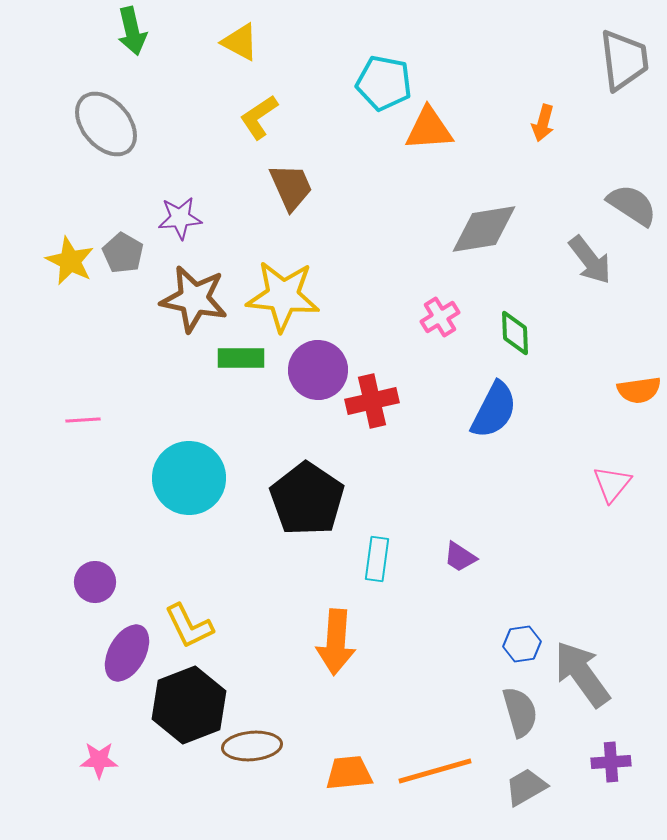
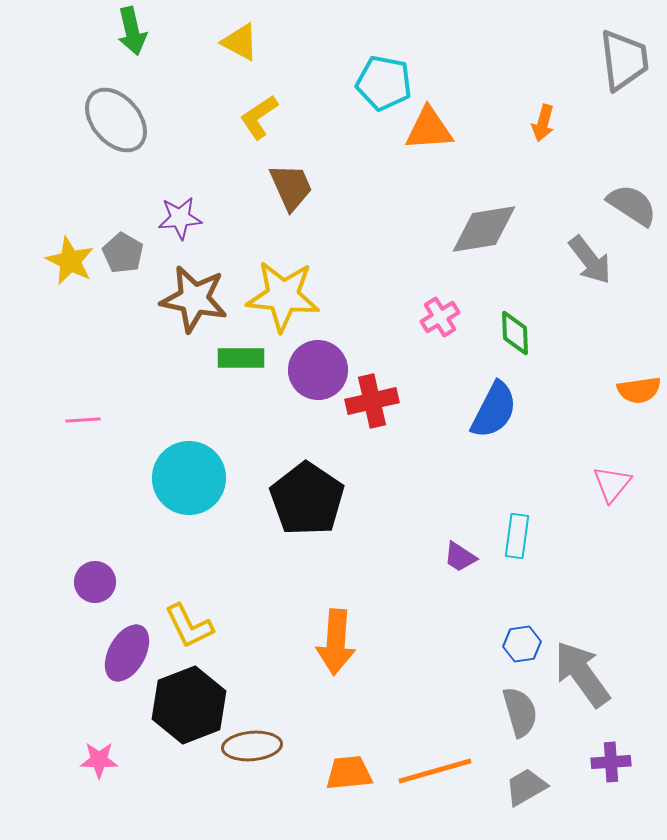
gray ellipse at (106, 124): moved 10 px right, 4 px up
cyan rectangle at (377, 559): moved 140 px right, 23 px up
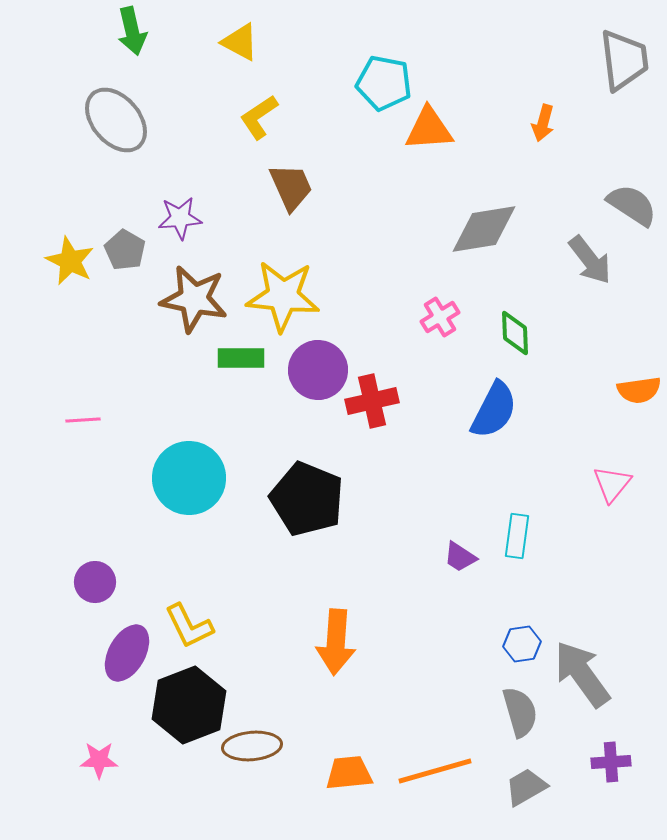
gray pentagon at (123, 253): moved 2 px right, 3 px up
black pentagon at (307, 499): rotated 12 degrees counterclockwise
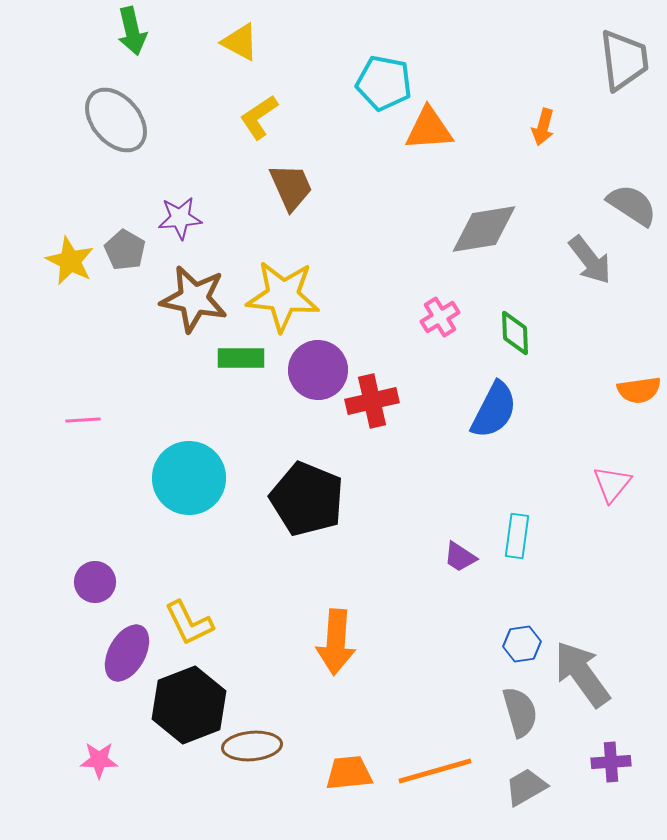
orange arrow at (543, 123): moved 4 px down
yellow L-shape at (189, 626): moved 3 px up
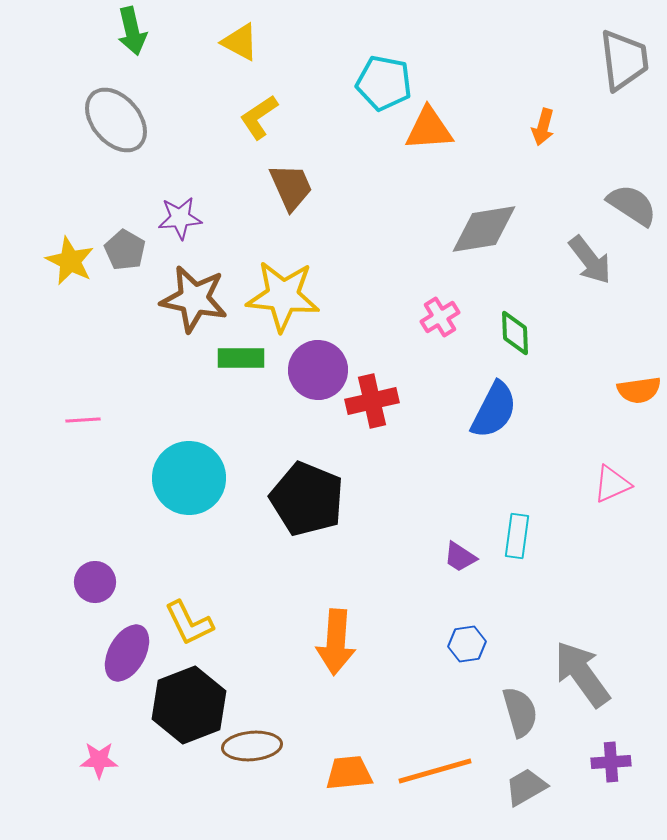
pink triangle at (612, 484): rotated 27 degrees clockwise
blue hexagon at (522, 644): moved 55 px left
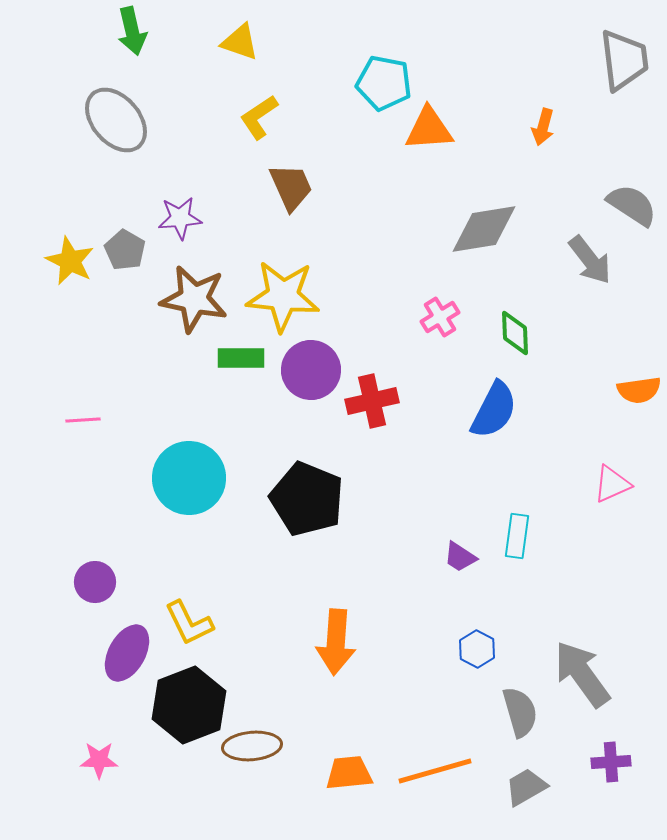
yellow triangle at (240, 42): rotated 9 degrees counterclockwise
purple circle at (318, 370): moved 7 px left
blue hexagon at (467, 644): moved 10 px right, 5 px down; rotated 24 degrees counterclockwise
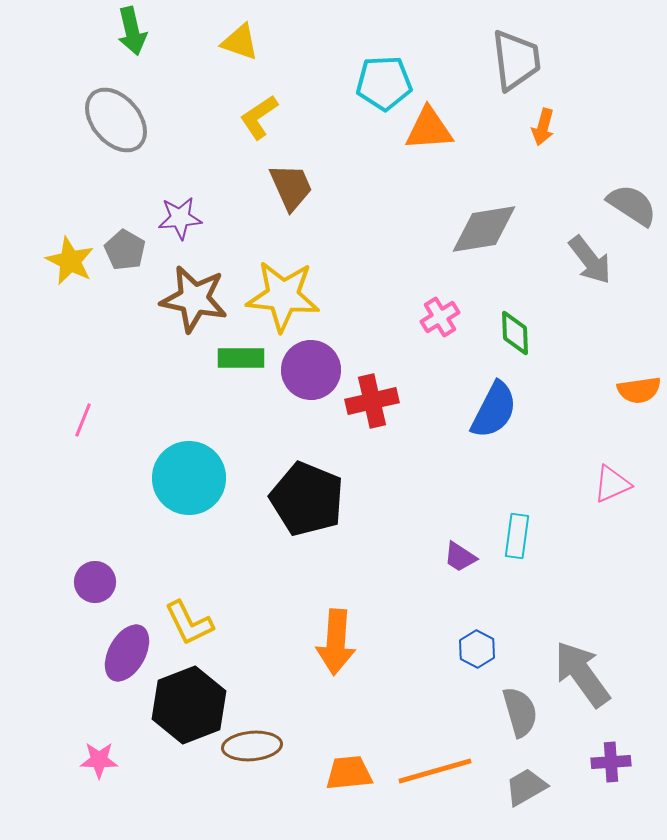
gray trapezoid at (624, 60): moved 108 px left
cyan pentagon at (384, 83): rotated 14 degrees counterclockwise
pink line at (83, 420): rotated 64 degrees counterclockwise
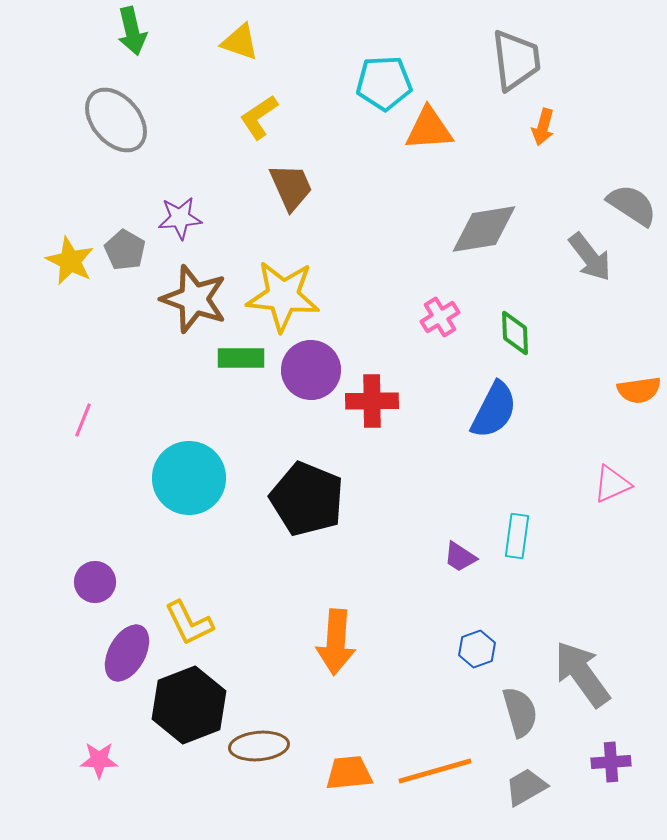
gray arrow at (590, 260): moved 3 px up
brown star at (194, 299): rotated 8 degrees clockwise
red cross at (372, 401): rotated 12 degrees clockwise
blue hexagon at (477, 649): rotated 12 degrees clockwise
brown ellipse at (252, 746): moved 7 px right
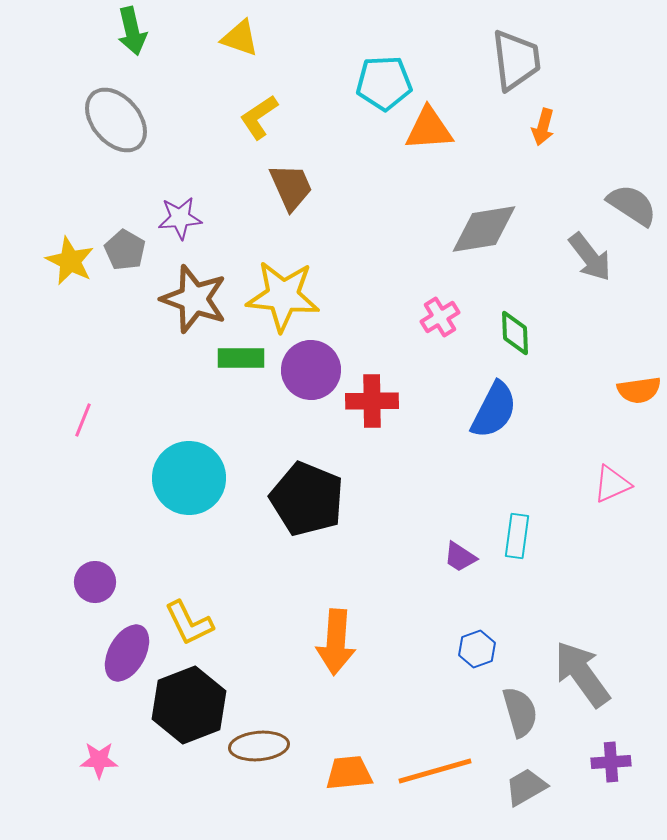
yellow triangle at (240, 42): moved 4 px up
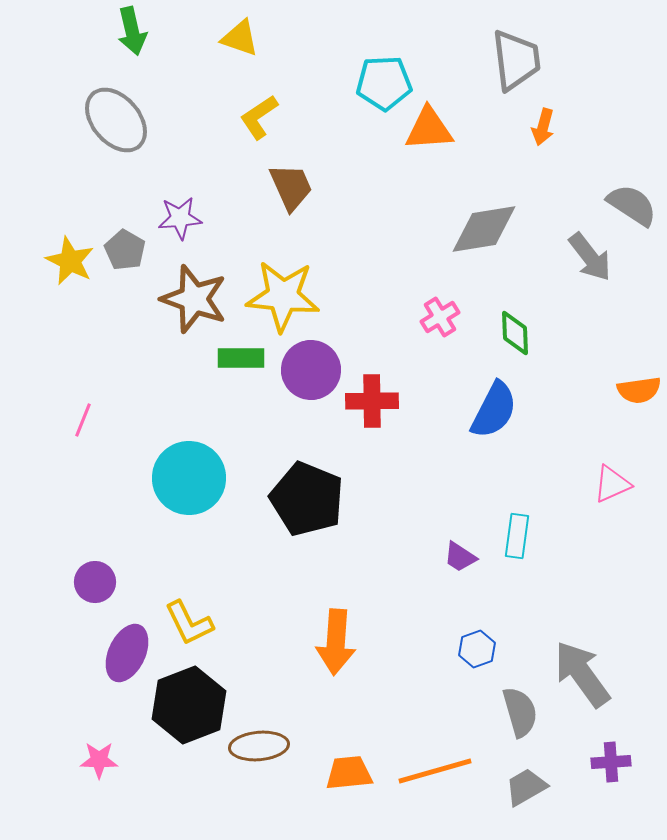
purple ellipse at (127, 653): rotated 4 degrees counterclockwise
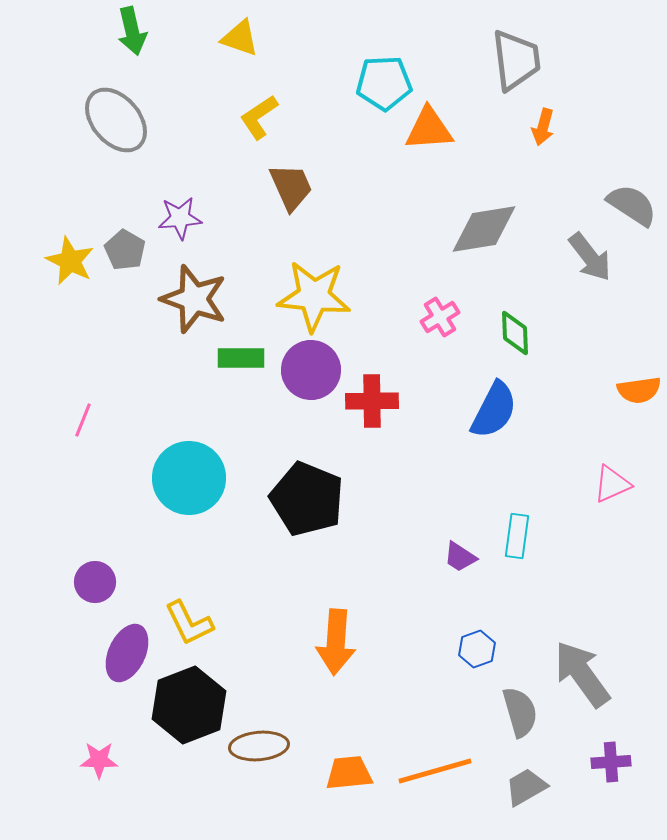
yellow star at (283, 296): moved 31 px right
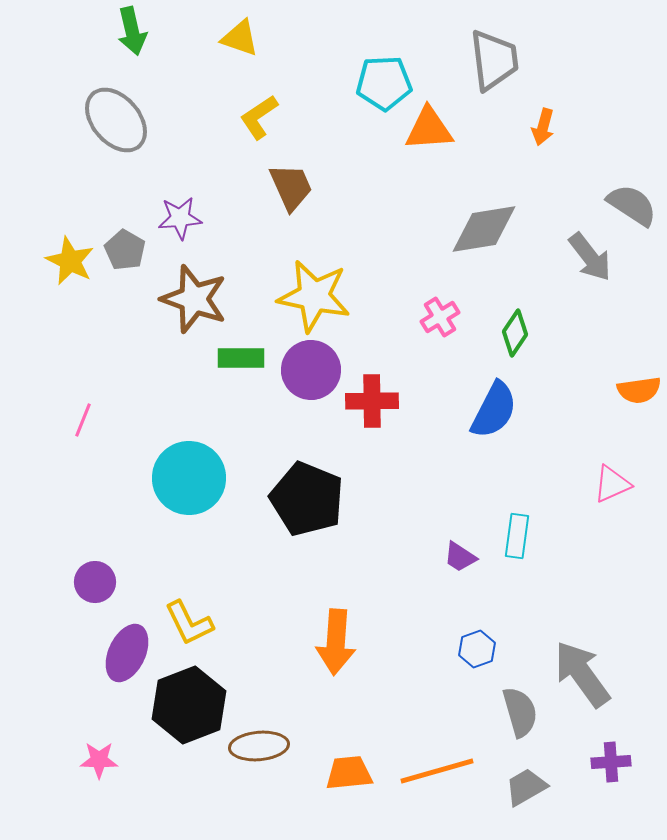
gray trapezoid at (516, 60): moved 22 px left
yellow star at (314, 296): rotated 6 degrees clockwise
green diamond at (515, 333): rotated 36 degrees clockwise
orange line at (435, 771): moved 2 px right
